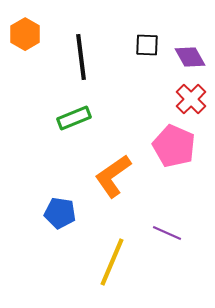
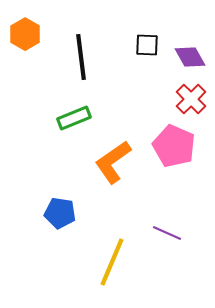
orange L-shape: moved 14 px up
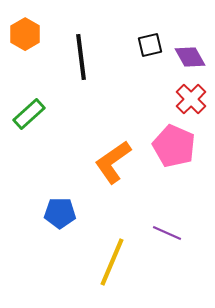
black square: moved 3 px right; rotated 15 degrees counterclockwise
green rectangle: moved 45 px left, 4 px up; rotated 20 degrees counterclockwise
blue pentagon: rotated 8 degrees counterclockwise
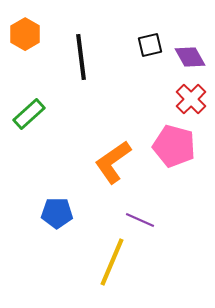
pink pentagon: rotated 9 degrees counterclockwise
blue pentagon: moved 3 px left
purple line: moved 27 px left, 13 px up
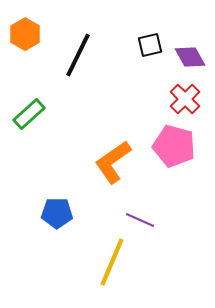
black line: moved 3 px left, 2 px up; rotated 33 degrees clockwise
red cross: moved 6 px left
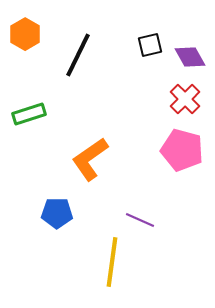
green rectangle: rotated 24 degrees clockwise
pink pentagon: moved 8 px right, 4 px down
orange L-shape: moved 23 px left, 3 px up
yellow line: rotated 15 degrees counterclockwise
